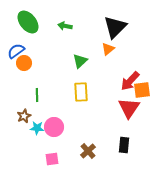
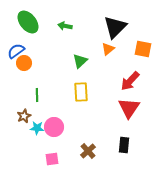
orange square: moved 1 px right, 41 px up; rotated 18 degrees clockwise
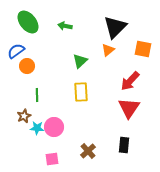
orange triangle: moved 1 px down
orange circle: moved 3 px right, 3 px down
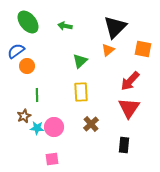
brown cross: moved 3 px right, 27 px up
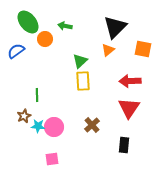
orange circle: moved 18 px right, 27 px up
red arrow: rotated 45 degrees clockwise
yellow rectangle: moved 2 px right, 11 px up
brown cross: moved 1 px right, 1 px down
cyan star: moved 1 px right, 2 px up
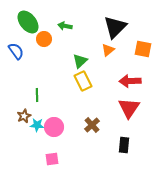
orange circle: moved 1 px left
blue semicircle: rotated 90 degrees clockwise
yellow rectangle: rotated 24 degrees counterclockwise
cyan star: moved 1 px left, 1 px up
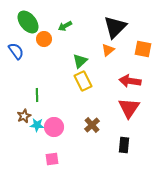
green arrow: rotated 40 degrees counterclockwise
red arrow: rotated 10 degrees clockwise
